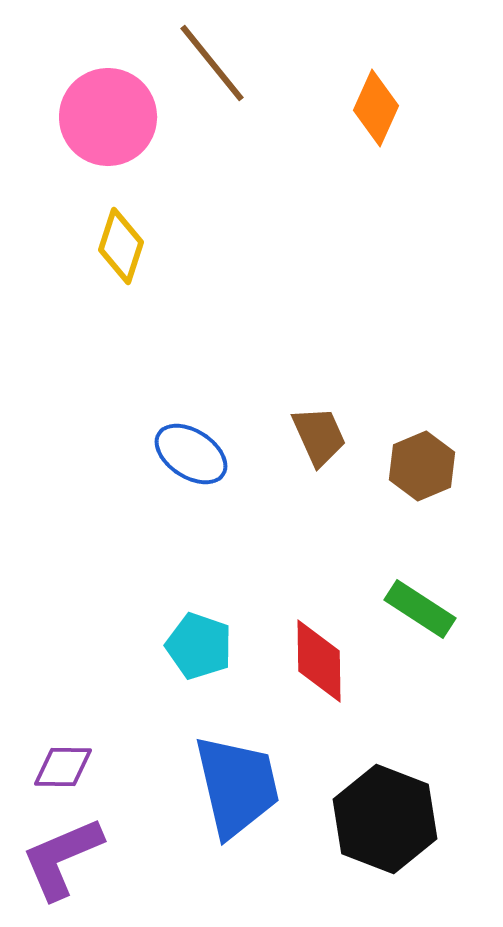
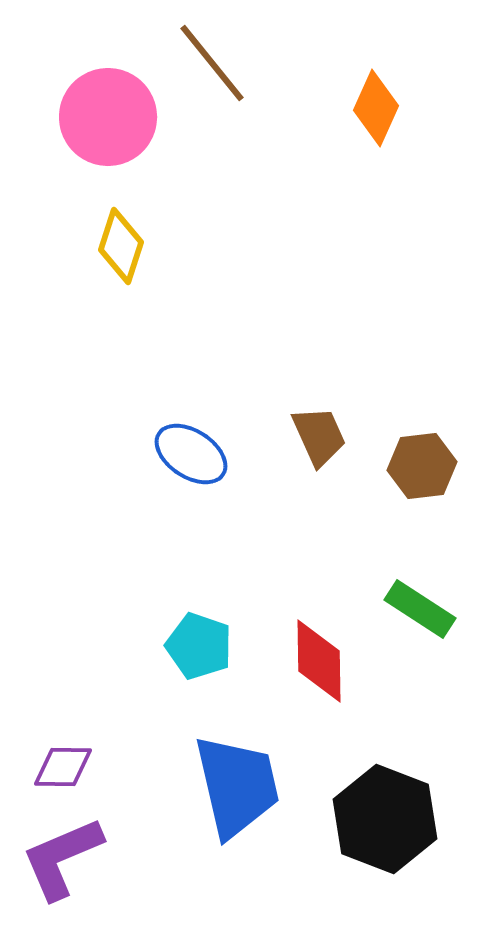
brown hexagon: rotated 16 degrees clockwise
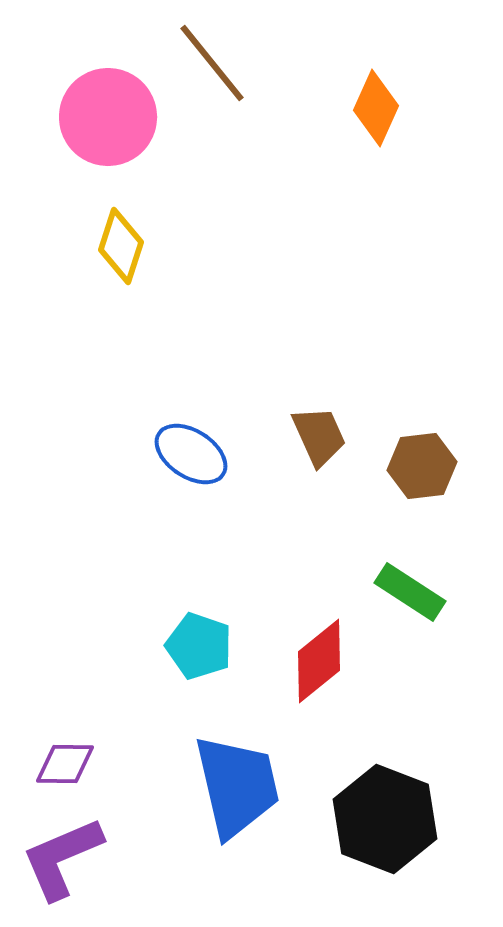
green rectangle: moved 10 px left, 17 px up
red diamond: rotated 52 degrees clockwise
purple diamond: moved 2 px right, 3 px up
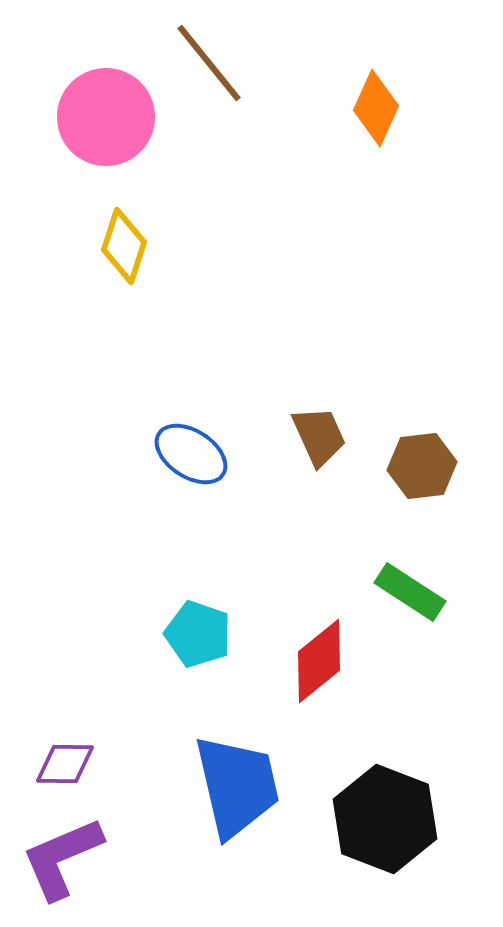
brown line: moved 3 px left
pink circle: moved 2 px left
yellow diamond: moved 3 px right
cyan pentagon: moved 1 px left, 12 px up
